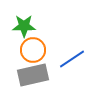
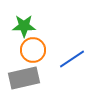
gray rectangle: moved 9 px left, 3 px down
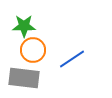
gray rectangle: rotated 20 degrees clockwise
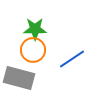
green star: moved 11 px right, 3 px down
gray rectangle: moved 5 px left; rotated 8 degrees clockwise
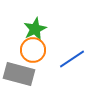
green star: rotated 25 degrees counterclockwise
gray rectangle: moved 4 px up
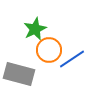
orange circle: moved 16 px right
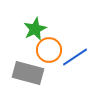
blue line: moved 3 px right, 2 px up
gray rectangle: moved 9 px right, 1 px up
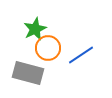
orange circle: moved 1 px left, 2 px up
blue line: moved 6 px right, 2 px up
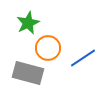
green star: moved 7 px left, 6 px up
blue line: moved 2 px right, 3 px down
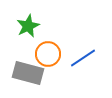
green star: moved 3 px down
orange circle: moved 6 px down
